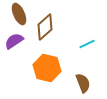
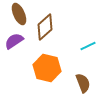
cyan line: moved 1 px right, 2 px down
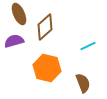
purple semicircle: rotated 18 degrees clockwise
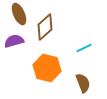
cyan line: moved 4 px left, 2 px down
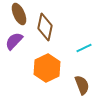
brown diamond: rotated 36 degrees counterclockwise
purple semicircle: rotated 30 degrees counterclockwise
orange hexagon: rotated 20 degrees clockwise
brown semicircle: moved 1 px left, 2 px down
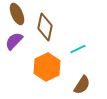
brown ellipse: moved 2 px left
cyan line: moved 6 px left, 1 px down
orange hexagon: moved 1 px up
brown semicircle: rotated 54 degrees clockwise
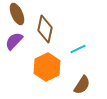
brown diamond: moved 2 px down
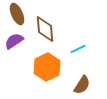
brown diamond: rotated 16 degrees counterclockwise
purple semicircle: rotated 12 degrees clockwise
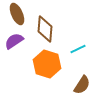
brown diamond: rotated 8 degrees clockwise
orange hexagon: moved 3 px up; rotated 16 degrees counterclockwise
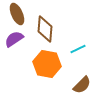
purple semicircle: moved 2 px up
orange hexagon: rotated 8 degrees counterclockwise
brown semicircle: rotated 12 degrees clockwise
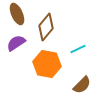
brown diamond: moved 1 px right, 2 px up; rotated 36 degrees clockwise
purple semicircle: moved 2 px right, 4 px down
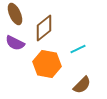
brown ellipse: moved 2 px left
brown diamond: moved 2 px left, 1 px down; rotated 12 degrees clockwise
purple semicircle: moved 1 px left; rotated 120 degrees counterclockwise
